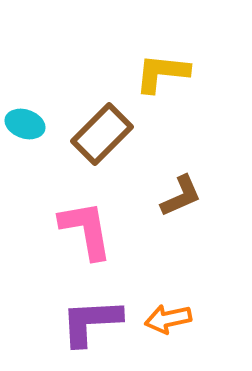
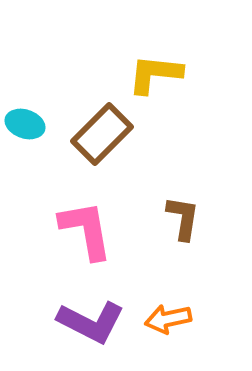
yellow L-shape: moved 7 px left, 1 px down
brown L-shape: moved 2 px right, 22 px down; rotated 57 degrees counterclockwise
purple L-shape: rotated 150 degrees counterclockwise
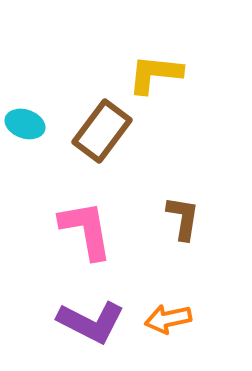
brown rectangle: moved 3 px up; rotated 8 degrees counterclockwise
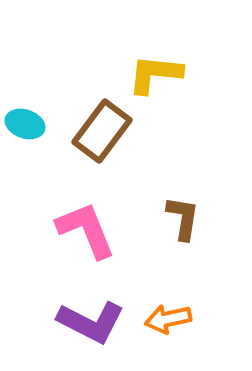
pink L-shape: rotated 12 degrees counterclockwise
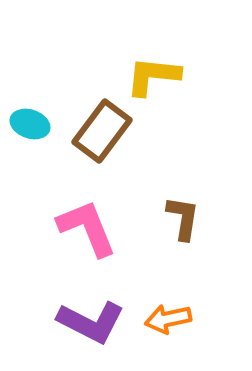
yellow L-shape: moved 2 px left, 2 px down
cyan ellipse: moved 5 px right
pink L-shape: moved 1 px right, 2 px up
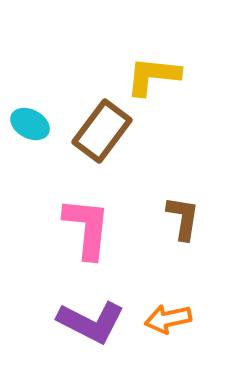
cyan ellipse: rotated 9 degrees clockwise
pink L-shape: rotated 28 degrees clockwise
